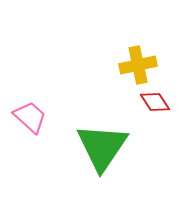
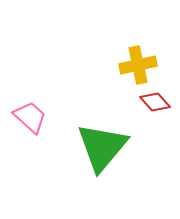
red diamond: rotated 8 degrees counterclockwise
green triangle: rotated 6 degrees clockwise
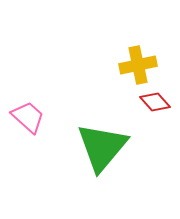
pink trapezoid: moved 2 px left
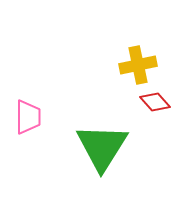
pink trapezoid: rotated 48 degrees clockwise
green triangle: rotated 8 degrees counterclockwise
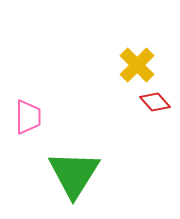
yellow cross: moved 1 px left; rotated 33 degrees counterclockwise
green triangle: moved 28 px left, 27 px down
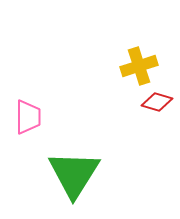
yellow cross: moved 2 px right, 1 px down; rotated 27 degrees clockwise
red diamond: moved 2 px right; rotated 32 degrees counterclockwise
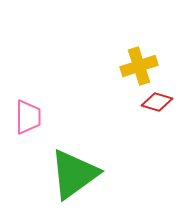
green triangle: rotated 22 degrees clockwise
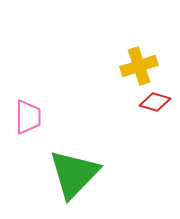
red diamond: moved 2 px left
green triangle: rotated 10 degrees counterclockwise
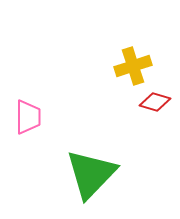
yellow cross: moved 6 px left
green triangle: moved 17 px right
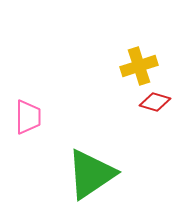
yellow cross: moved 6 px right
green triangle: rotated 12 degrees clockwise
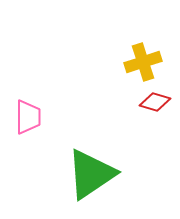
yellow cross: moved 4 px right, 4 px up
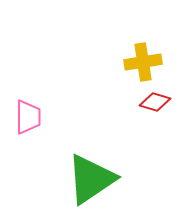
yellow cross: rotated 9 degrees clockwise
green triangle: moved 5 px down
